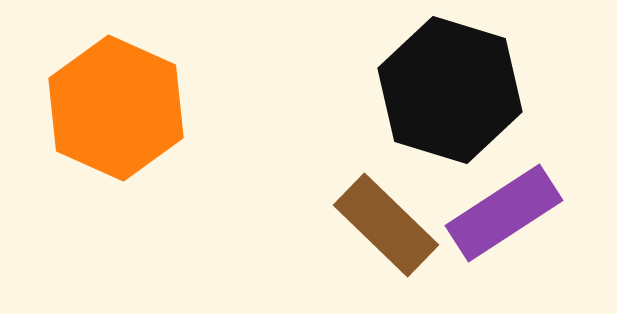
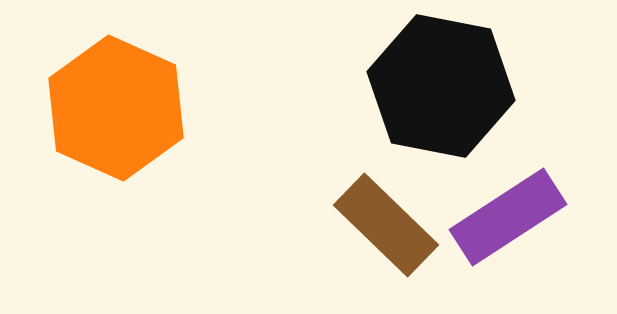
black hexagon: moved 9 px left, 4 px up; rotated 6 degrees counterclockwise
purple rectangle: moved 4 px right, 4 px down
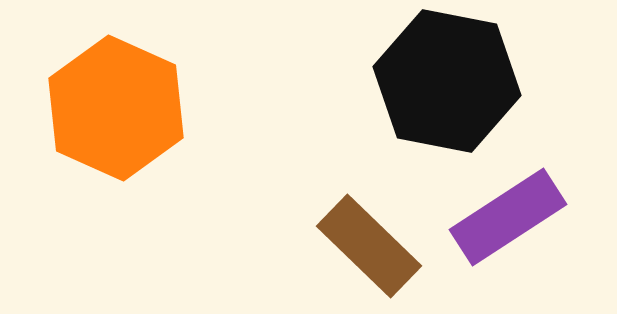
black hexagon: moved 6 px right, 5 px up
brown rectangle: moved 17 px left, 21 px down
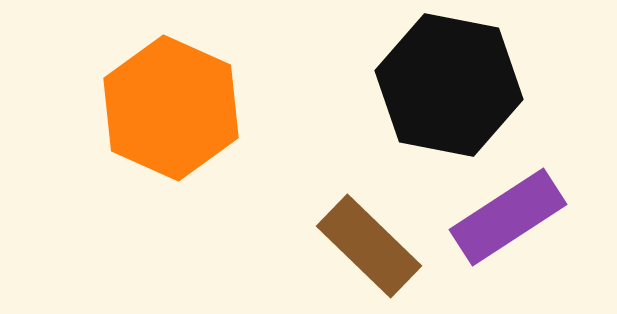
black hexagon: moved 2 px right, 4 px down
orange hexagon: moved 55 px right
